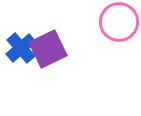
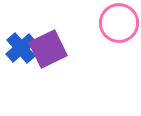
pink circle: moved 1 px down
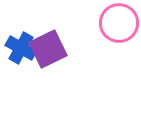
blue cross: rotated 20 degrees counterclockwise
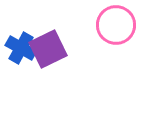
pink circle: moved 3 px left, 2 px down
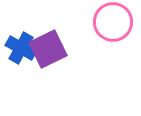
pink circle: moved 3 px left, 3 px up
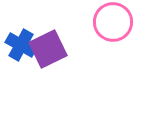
blue cross: moved 3 px up
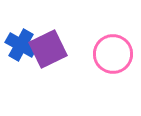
pink circle: moved 32 px down
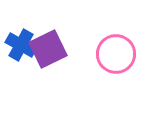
pink circle: moved 3 px right
